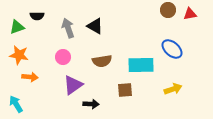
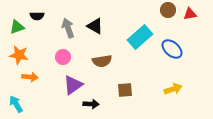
cyan rectangle: moved 1 px left, 28 px up; rotated 40 degrees counterclockwise
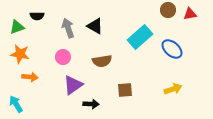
orange star: moved 1 px right, 1 px up
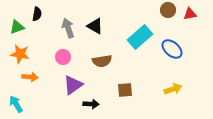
black semicircle: moved 2 px up; rotated 80 degrees counterclockwise
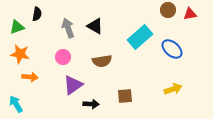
brown square: moved 6 px down
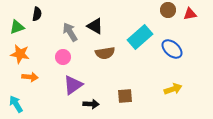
gray arrow: moved 2 px right, 4 px down; rotated 12 degrees counterclockwise
brown semicircle: moved 3 px right, 8 px up
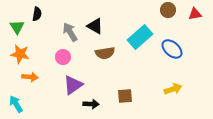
red triangle: moved 5 px right
green triangle: rotated 42 degrees counterclockwise
